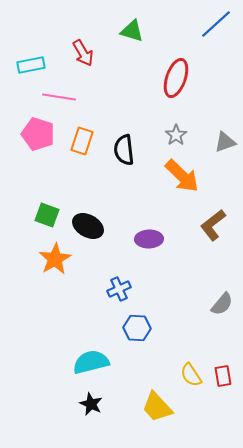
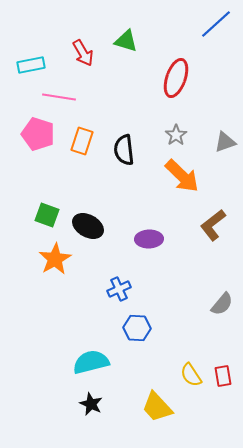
green triangle: moved 6 px left, 10 px down
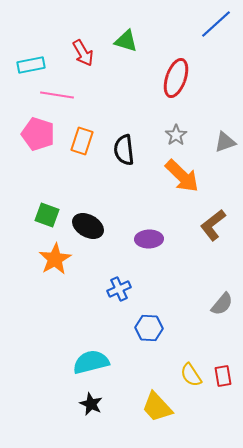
pink line: moved 2 px left, 2 px up
blue hexagon: moved 12 px right
